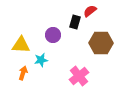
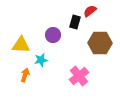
brown hexagon: moved 1 px left
orange arrow: moved 2 px right, 2 px down
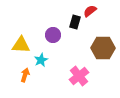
brown hexagon: moved 3 px right, 5 px down
cyan star: rotated 16 degrees counterclockwise
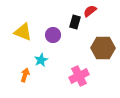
yellow triangle: moved 2 px right, 13 px up; rotated 18 degrees clockwise
pink cross: rotated 12 degrees clockwise
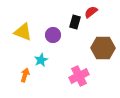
red semicircle: moved 1 px right, 1 px down
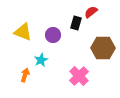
black rectangle: moved 1 px right, 1 px down
pink cross: rotated 18 degrees counterclockwise
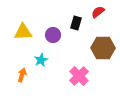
red semicircle: moved 7 px right
yellow triangle: rotated 24 degrees counterclockwise
orange arrow: moved 3 px left
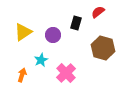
yellow triangle: rotated 30 degrees counterclockwise
brown hexagon: rotated 15 degrees clockwise
pink cross: moved 13 px left, 3 px up
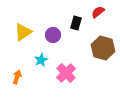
orange arrow: moved 5 px left, 2 px down
